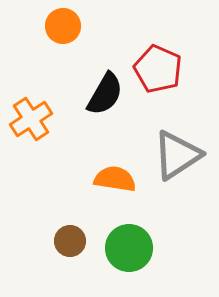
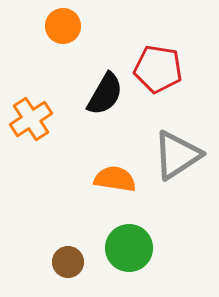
red pentagon: rotated 15 degrees counterclockwise
brown circle: moved 2 px left, 21 px down
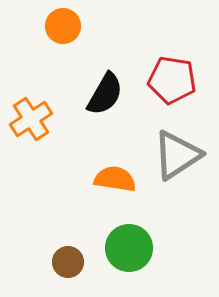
red pentagon: moved 14 px right, 11 px down
